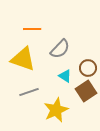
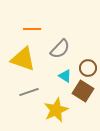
brown square: moved 3 px left; rotated 25 degrees counterclockwise
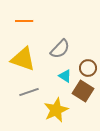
orange line: moved 8 px left, 8 px up
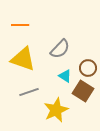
orange line: moved 4 px left, 4 px down
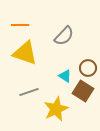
gray semicircle: moved 4 px right, 13 px up
yellow triangle: moved 2 px right, 6 px up
yellow star: moved 1 px up
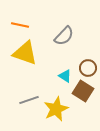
orange line: rotated 12 degrees clockwise
gray line: moved 8 px down
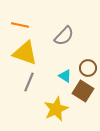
gray line: moved 18 px up; rotated 48 degrees counterclockwise
